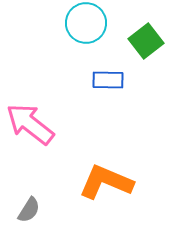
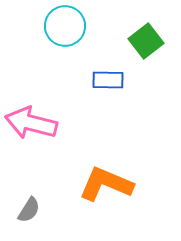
cyan circle: moved 21 px left, 3 px down
pink arrow: moved 1 px right, 1 px up; rotated 24 degrees counterclockwise
orange L-shape: moved 2 px down
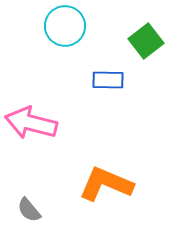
gray semicircle: rotated 108 degrees clockwise
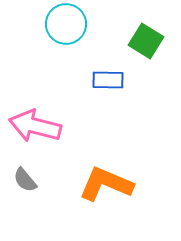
cyan circle: moved 1 px right, 2 px up
green square: rotated 20 degrees counterclockwise
pink arrow: moved 4 px right, 3 px down
gray semicircle: moved 4 px left, 30 px up
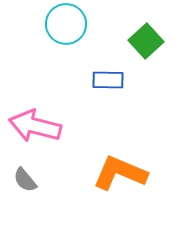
green square: rotated 16 degrees clockwise
orange L-shape: moved 14 px right, 11 px up
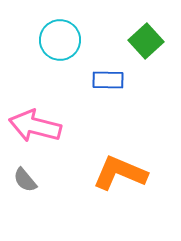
cyan circle: moved 6 px left, 16 px down
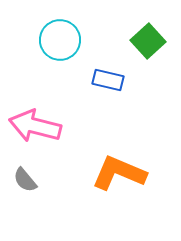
green square: moved 2 px right
blue rectangle: rotated 12 degrees clockwise
orange L-shape: moved 1 px left
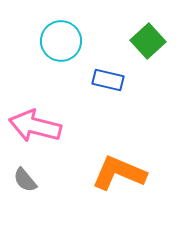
cyan circle: moved 1 px right, 1 px down
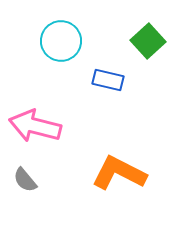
orange L-shape: rotated 4 degrees clockwise
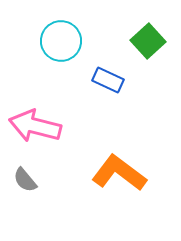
blue rectangle: rotated 12 degrees clockwise
orange L-shape: rotated 10 degrees clockwise
